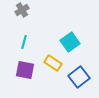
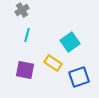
cyan line: moved 3 px right, 7 px up
blue square: rotated 20 degrees clockwise
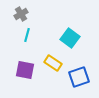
gray cross: moved 1 px left, 4 px down
cyan square: moved 4 px up; rotated 18 degrees counterclockwise
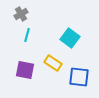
blue square: rotated 25 degrees clockwise
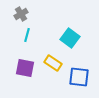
purple square: moved 2 px up
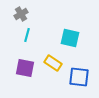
cyan square: rotated 24 degrees counterclockwise
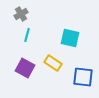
purple square: rotated 18 degrees clockwise
blue square: moved 4 px right
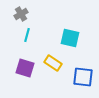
purple square: rotated 12 degrees counterclockwise
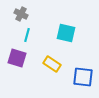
gray cross: rotated 32 degrees counterclockwise
cyan square: moved 4 px left, 5 px up
yellow rectangle: moved 1 px left, 1 px down
purple square: moved 8 px left, 10 px up
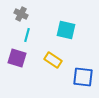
cyan square: moved 3 px up
yellow rectangle: moved 1 px right, 4 px up
